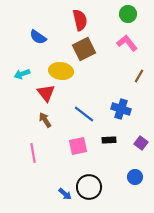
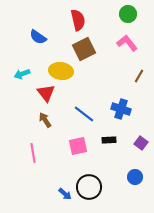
red semicircle: moved 2 px left
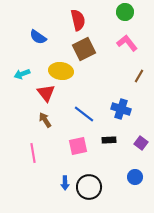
green circle: moved 3 px left, 2 px up
blue arrow: moved 11 px up; rotated 48 degrees clockwise
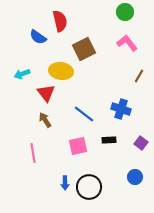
red semicircle: moved 18 px left, 1 px down
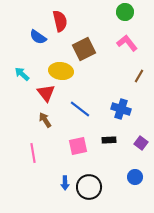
cyan arrow: rotated 63 degrees clockwise
blue line: moved 4 px left, 5 px up
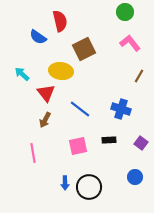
pink L-shape: moved 3 px right
brown arrow: rotated 119 degrees counterclockwise
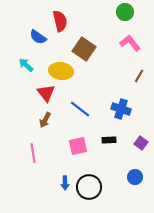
brown square: rotated 30 degrees counterclockwise
cyan arrow: moved 4 px right, 9 px up
